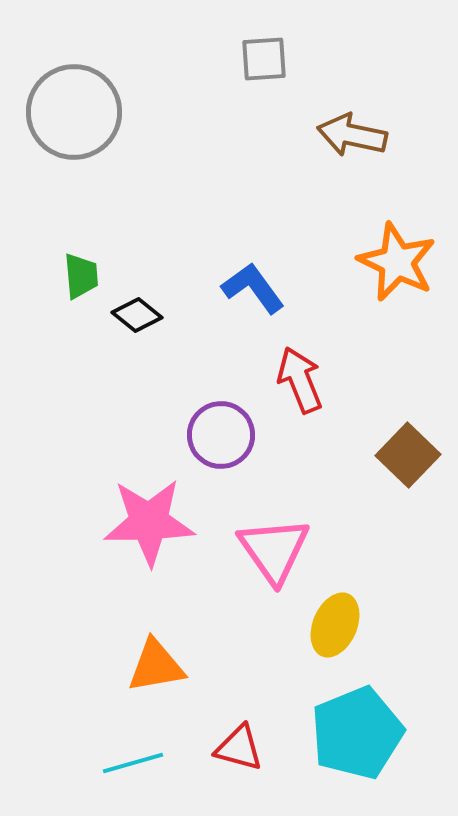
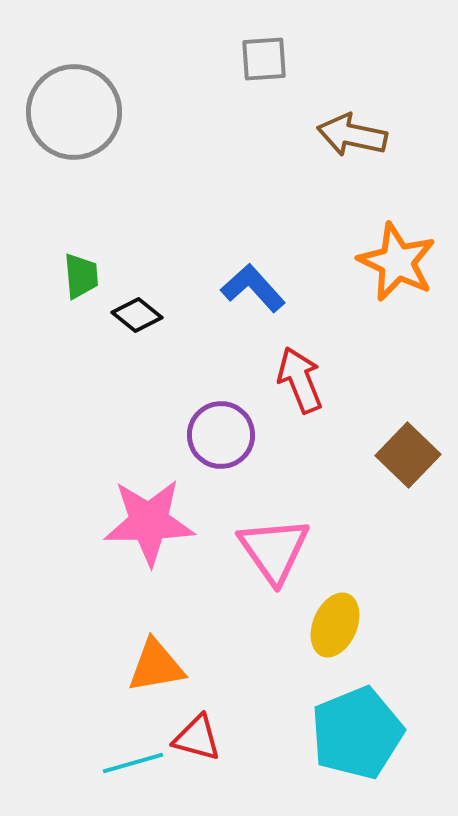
blue L-shape: rotated 6 degrees counterclockwise
red triangle: moved 42 px left, 10 px up
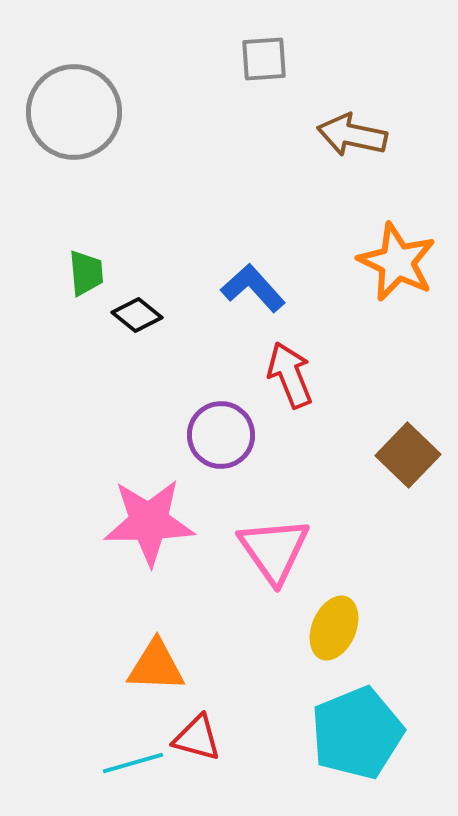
green trapezoid: moved 5 px right, 3 px up
red arrow: moved 10 px left, 5 px up
yellow ellipse: moved 1 px left, 3 px down
orange triangle: rotated 12 degrees clockwise
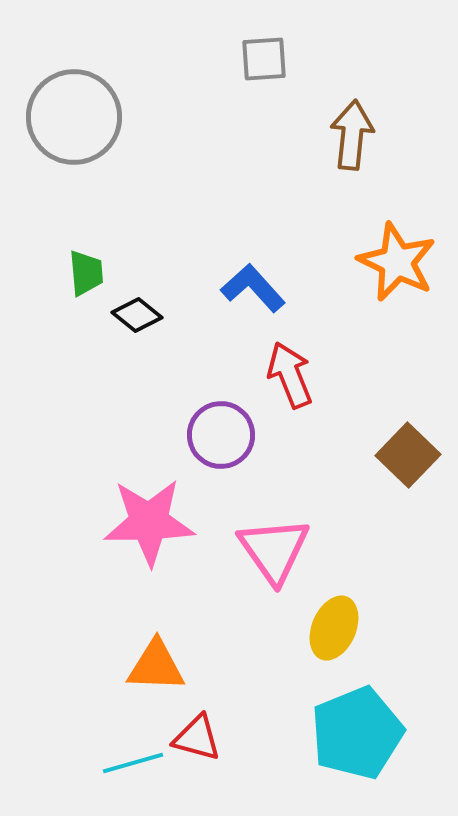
gray circle: moved 5 px down
brown arrow: rotated 84 degrees clockwise
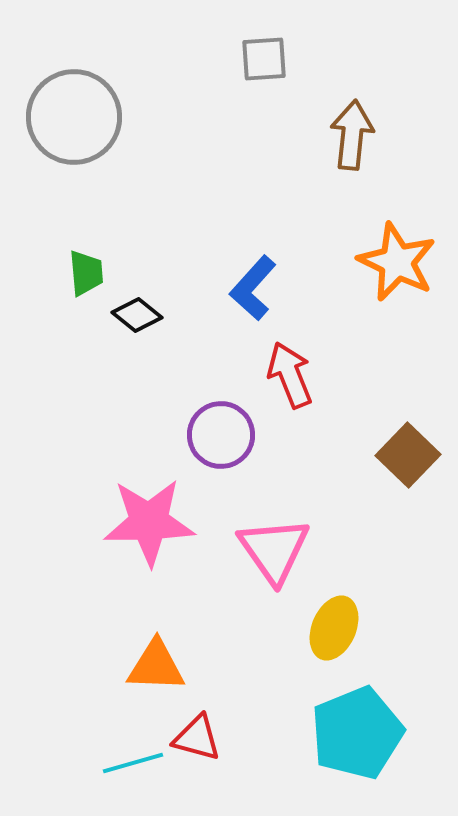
blue L-shape: rotated 96 degrees counterclockwise
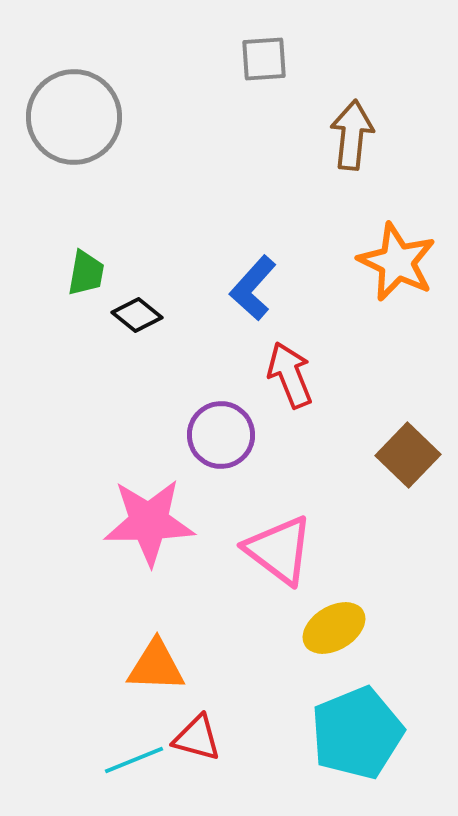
green trapezoid: rotated 15 degrees clockwise
pink triangle: moved 5 px right; rotated 18 degrees counterclockwise
yellow ellipse: rotated 36 degrees clockwise
cyan line: moved 1 px right, 3 px up; rotated 6 degrees counterclockwise
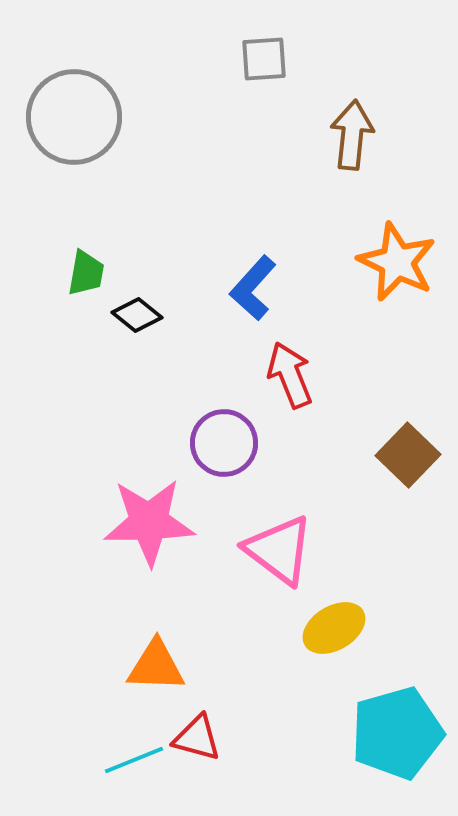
purple circle: moved 3 px right, 8 px down
cyan pentagon: moved 40 px right; rotated 6 degrees clockwise
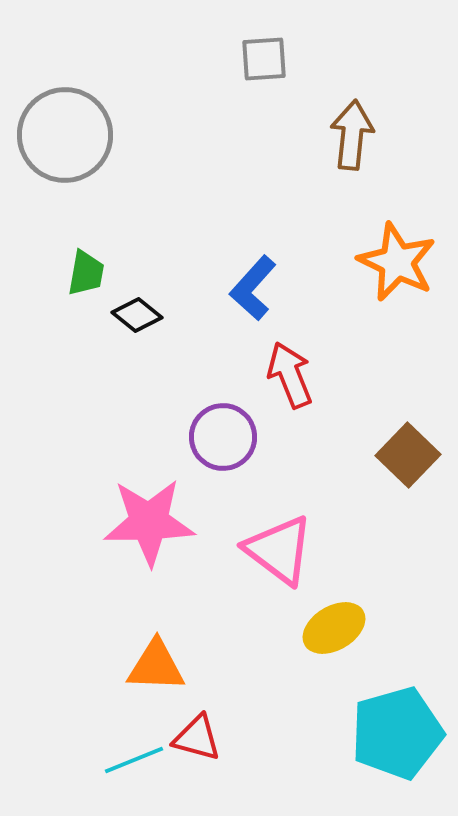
gray circle: moved 9 px left, 18 px down
purple circle: moved 1 px left, 6 px up
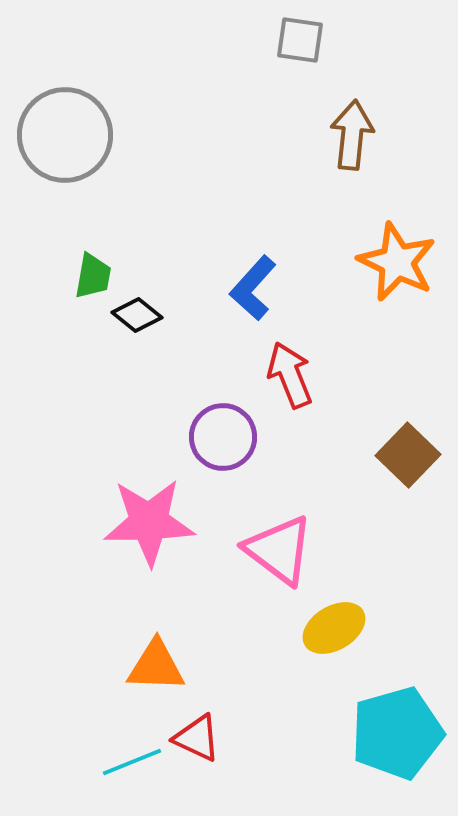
gray square: moved 36 px right, 19 px up; rotated 12 degrees clockwise
green trapezoid: moved 7 px right, 3 px down
red triangle: rotated 10 degrees clockwise
cyan line: moved 2 px left, 2 px down
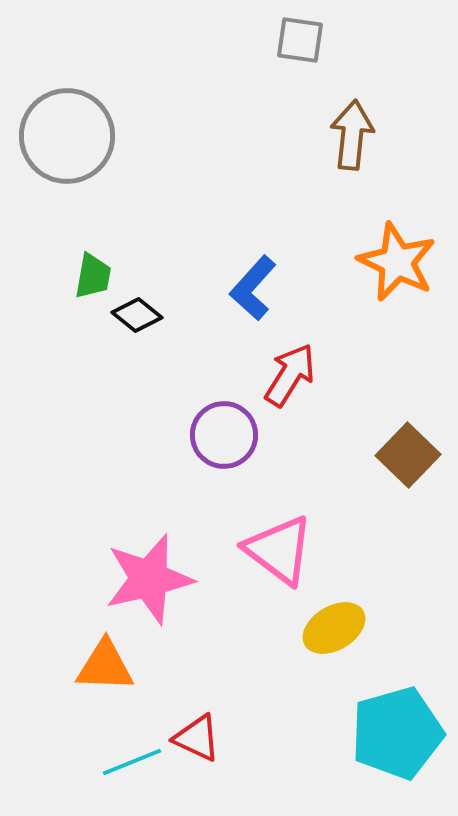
gray circle: moved 2 px right, 1 px down
red arrow: rotated 54 degrees clockwise
purple circle: moved 1 px right, 2 px up
pink star: moved 57 px down; rotated 12 degrees counterclockwise
orange triangle: moved 51 px left
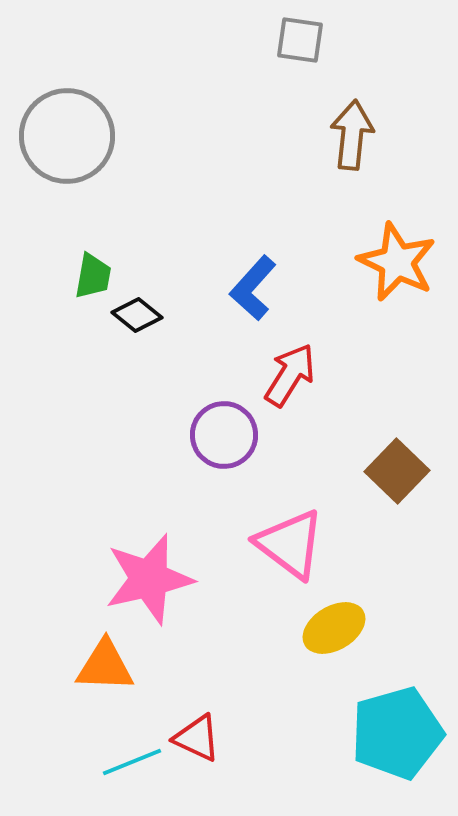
brown square: moved 11 px left, 16 px down
pink triangle: moved 11 px right, 6 px up
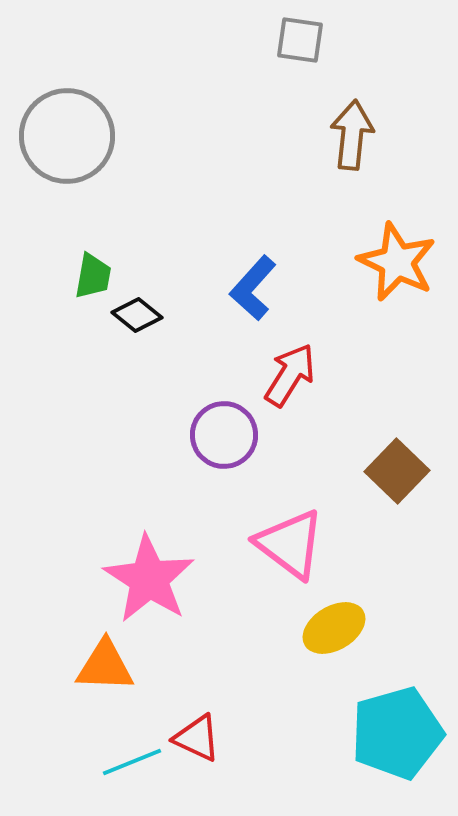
pink star: rotated 26 degrees counterclockwise
